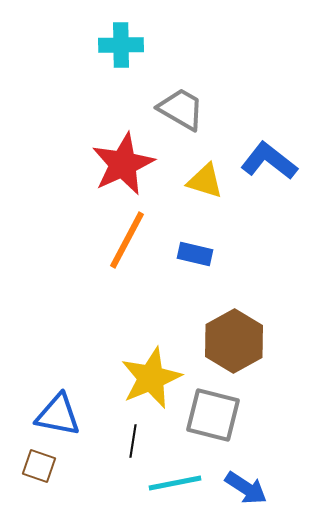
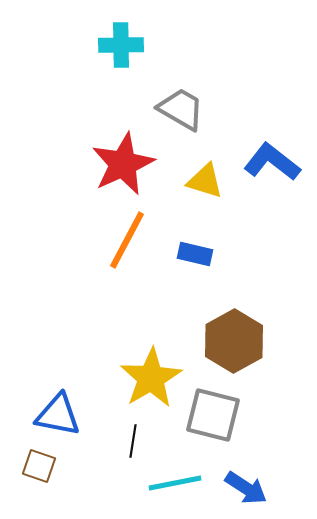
blue L-shape: moved 3 px right, 1 px down
yellow star: rotated 8 degrees counterclockwise
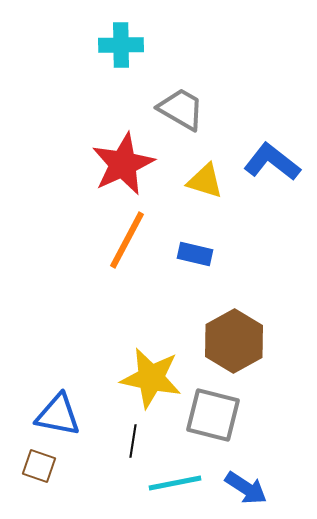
yellow star: rotated 30 degrees counterclockwise
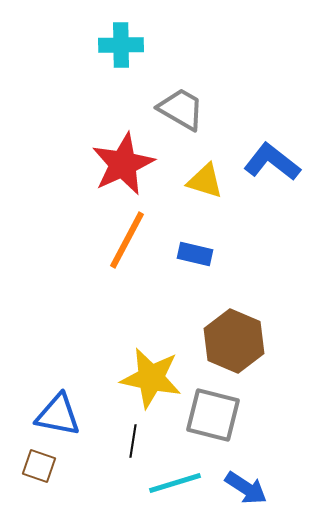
brown hexagon: rotated 8 degrees counterclockwise
cyan line: rotated 6 degrees counterclockwise
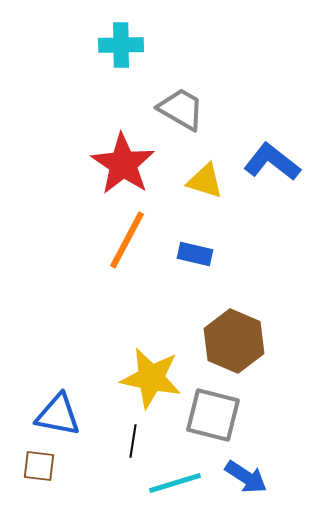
red star: rotated 14 degrees counterclockwise
brown square: rotated 12 degrees counterclockwise
blue arrow: moved 11 px up
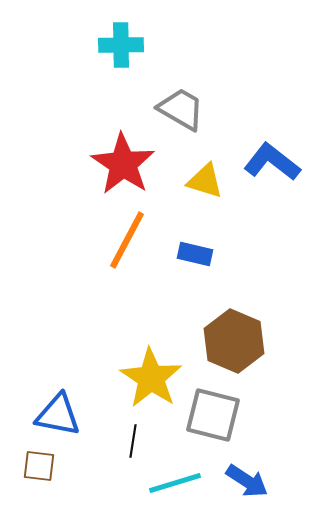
yellow star: rotated 22 degrees clockwise
blue arrow: moved 1 px right, 4 px down
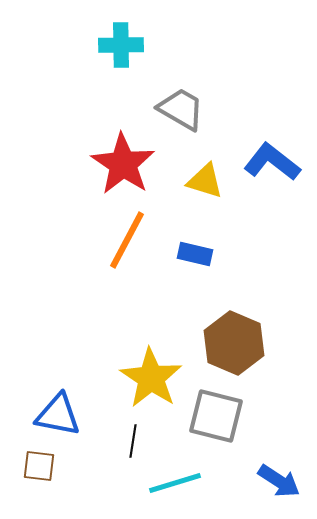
brown hexagon: moved 2 px down
gray square: moved 3 px right, 1 px down
blue arrow: moved 32 px right
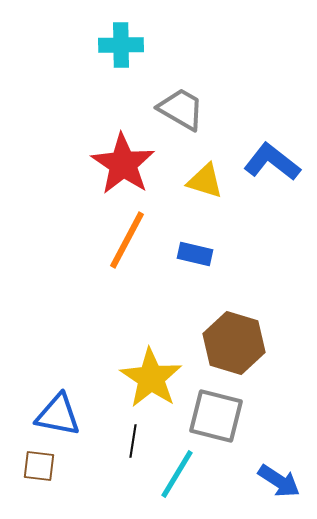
brown hexagon: rotated 6 degrees counterclockwise
cyan line: moved 2 px right, 9 px up; rotated 42 degrees counterclockwise
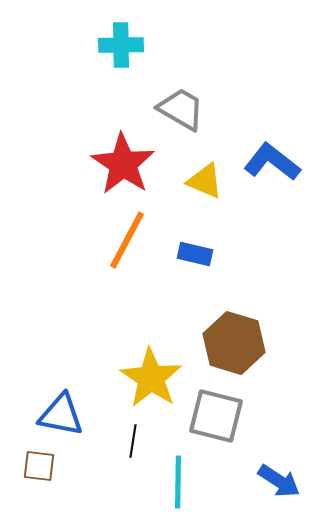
yellow triangle: rotated 6 degrees clockwise
blue triangle: moved 3 px right
cyan line: moved 1 px right, 8 px down; rotated 30 degrees counterclockwise
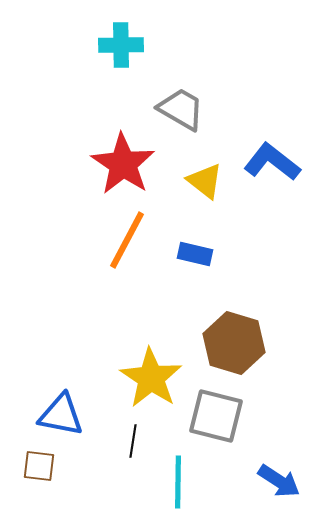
yellow triangle: rotated 15 degrees clockwise
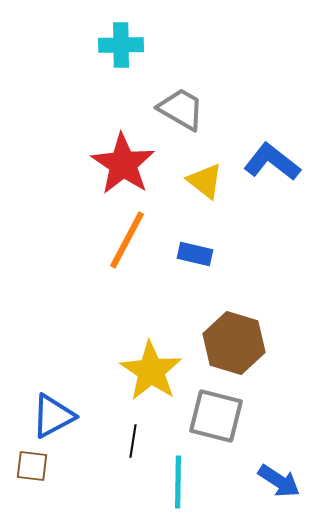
yellow star: moved 7 px up
blue triangle: moved 8 px left, 1 px down; rotated 39 degrees counterclockwise
brown square: moved 7 px left
